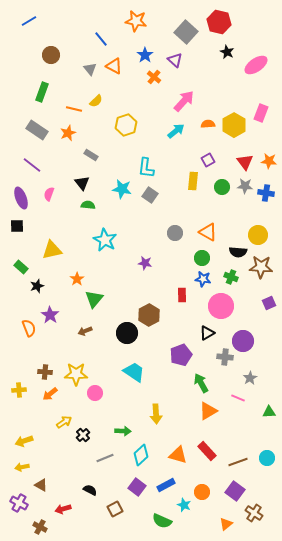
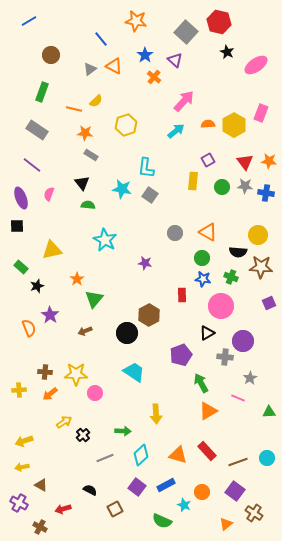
gray triangle at (90, 69): rotated 32 degrees clockwise
orange star at (68, 133): moved 17 px right; rotated 28 degrees clockwise
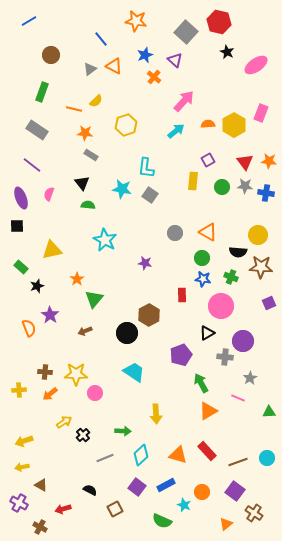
blue star at (145, 55): rotated 14 degrees clockwise
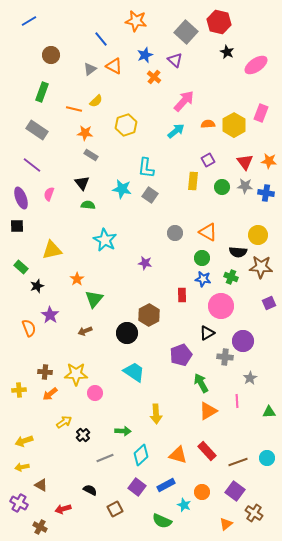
pink line at (238, 398): moved 1 px left, 3 px down; rotated 64 degrees clockwise
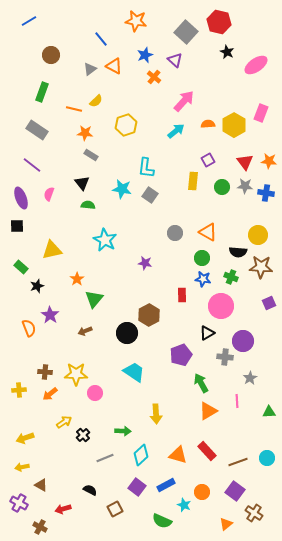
yellow arrow at (24, 441): moved 1 px right, 3 px up
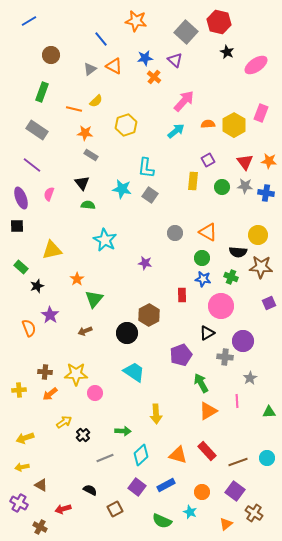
blue star at (145, 55): moved 3 px down; rotated 14 degrees clockwise
cyan star at (184, 505): moved 6 px right, 7 px down
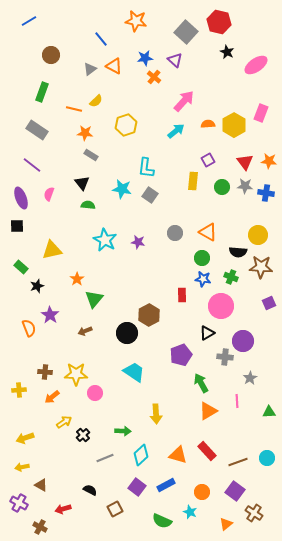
purple star at (145, 263): moved 7 px left, 21 px up
orange arrow at (50, 394): moved 2 px right, 3 px down
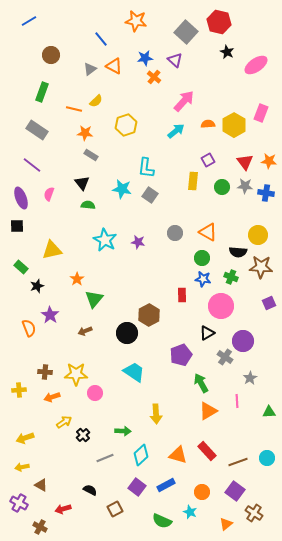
gray cross at (225, 357): rotated 28 degrees clockwise
orange arrow at (52, 397): rotated 21 degrees clockwise
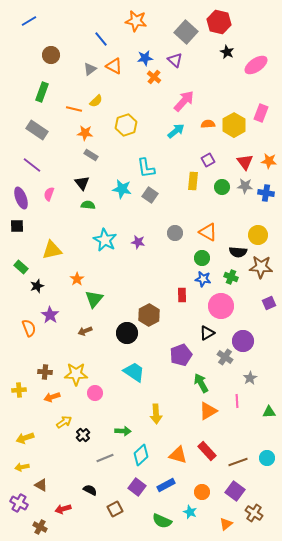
cyan L-shape at (146, 168): rotated 15 degrees counterclockwise
